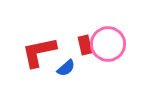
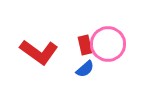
red L-shape: rotated 132 degrees counterclockwise
blue semicircle: moved 19 px right, 1 px down
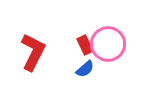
red rectangle: rotated 12 degrees counterclockwise
red L-shape: moved 6 px left; rotated 99 degrees counterclockwise
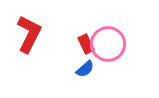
red rectangle: moved 1 px right, 1 px up
red L-shape: moved 4 px left, 18 px up
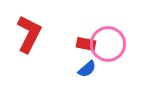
red rectangle: rotated 54 degrees counterclockwise
blue semicircle: moved 2 px right
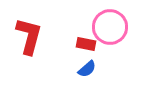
red L-shape: moved 2 px down; rotated 12 degrees counterclockwise
pink circle: moved 2 px right, 17 px up
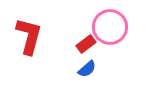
red rectangle: rotated 48 degrees counterclockwise
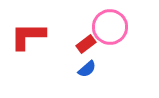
red L-shape: moved 1 px left; rotated 105 degrees counterclockwise
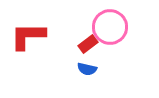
red rectangle: moved 2 px right
blue semicircle: rotated 54 degrees clockwise
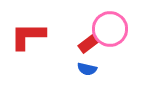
pink circle: moved 2 px down
